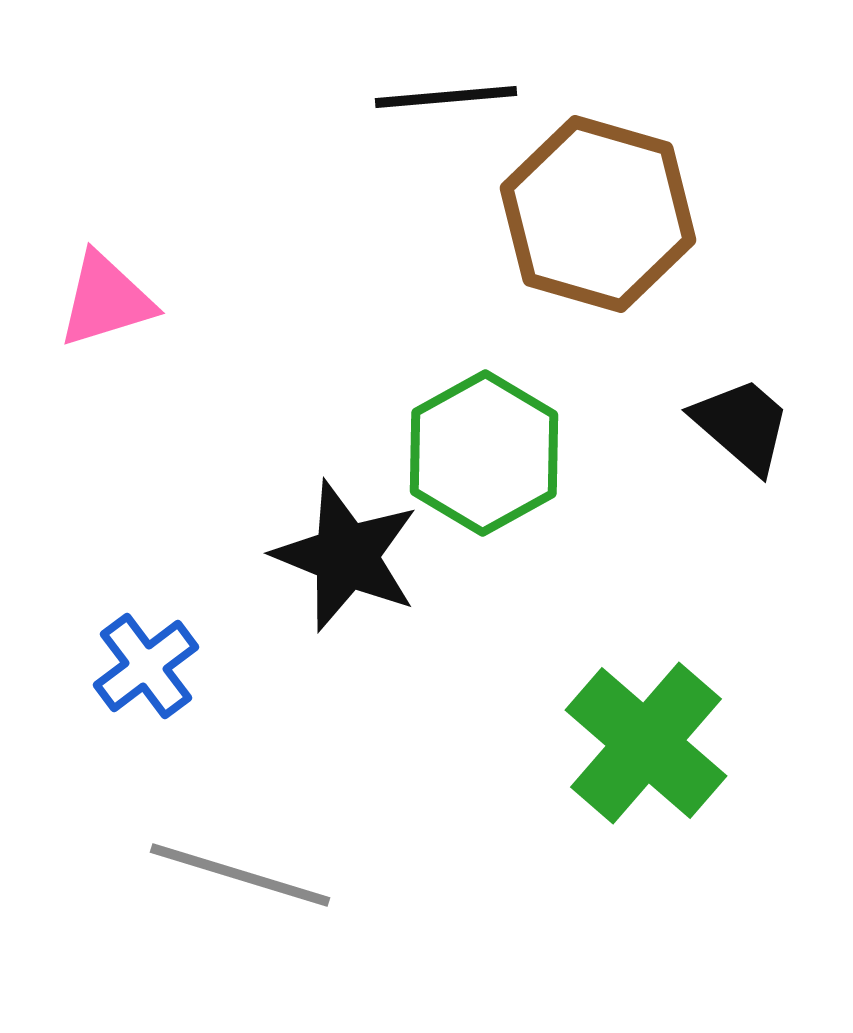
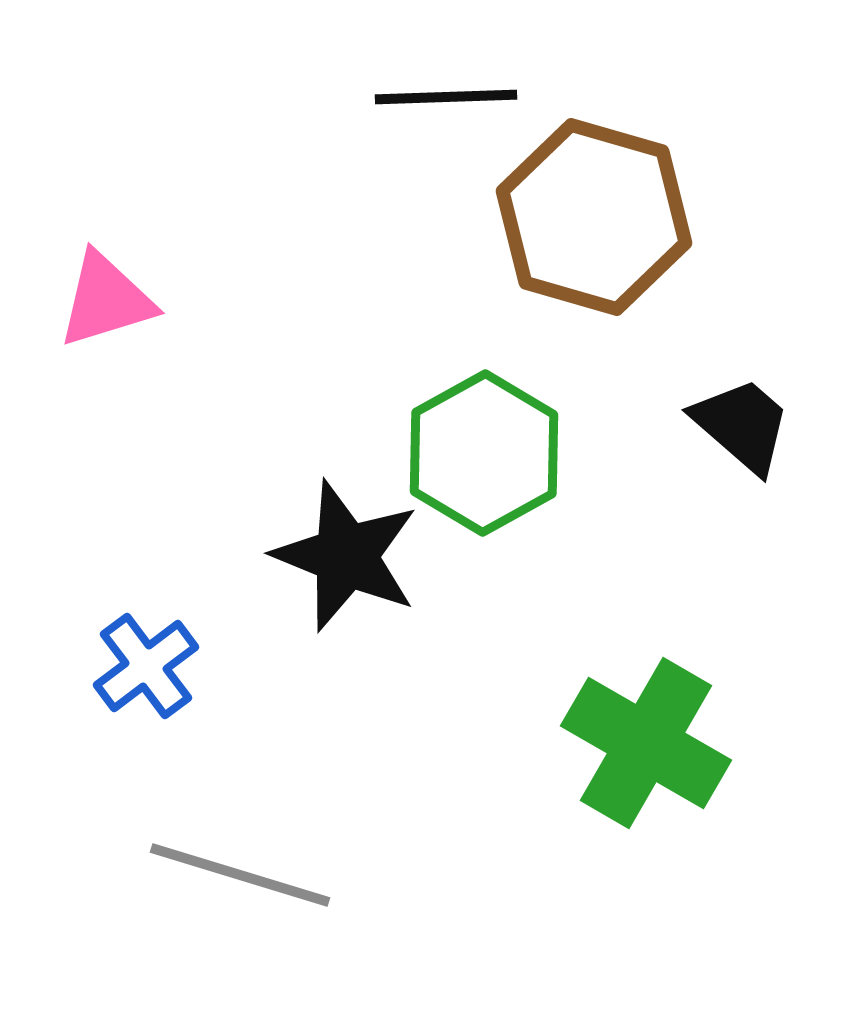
black line: rotated 3 degrees clockwise
brown hexagon: moved 4 px left, 3 px down
green cross: rotated 11 degrees counterclockwise
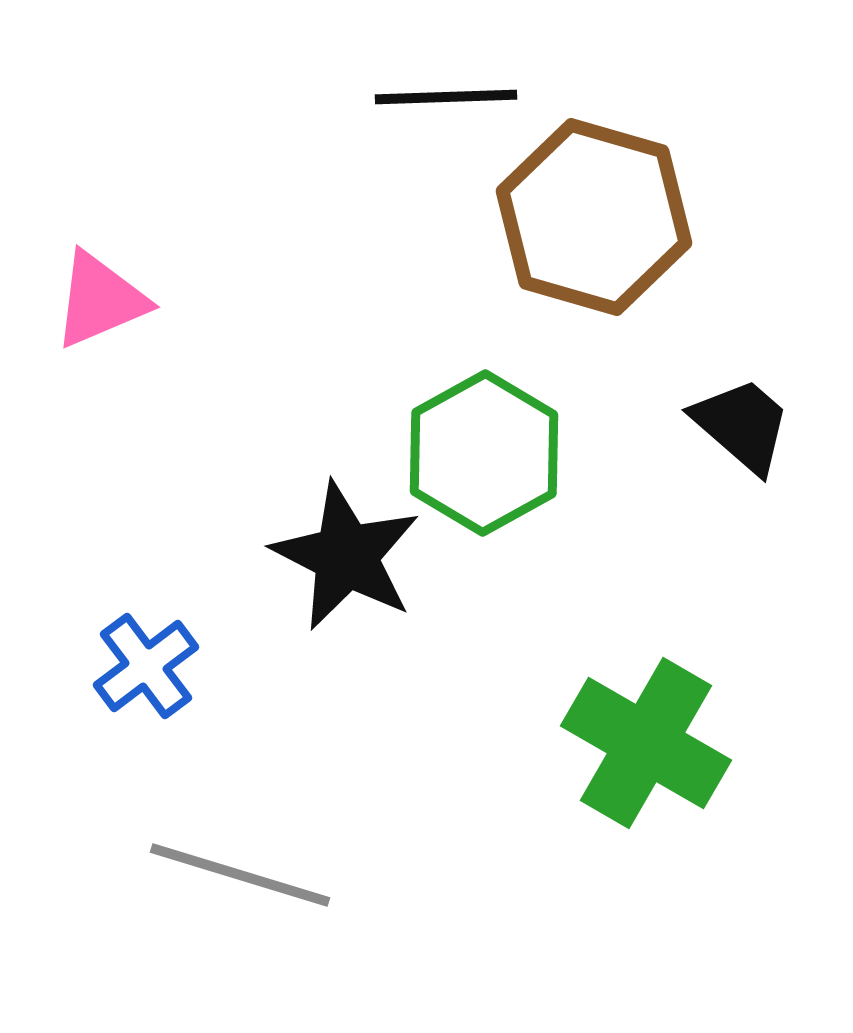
pink triangle: moved 6 px left; rotated 6 degrees counterclockwise
black star: rotated 5 degrees clockwise
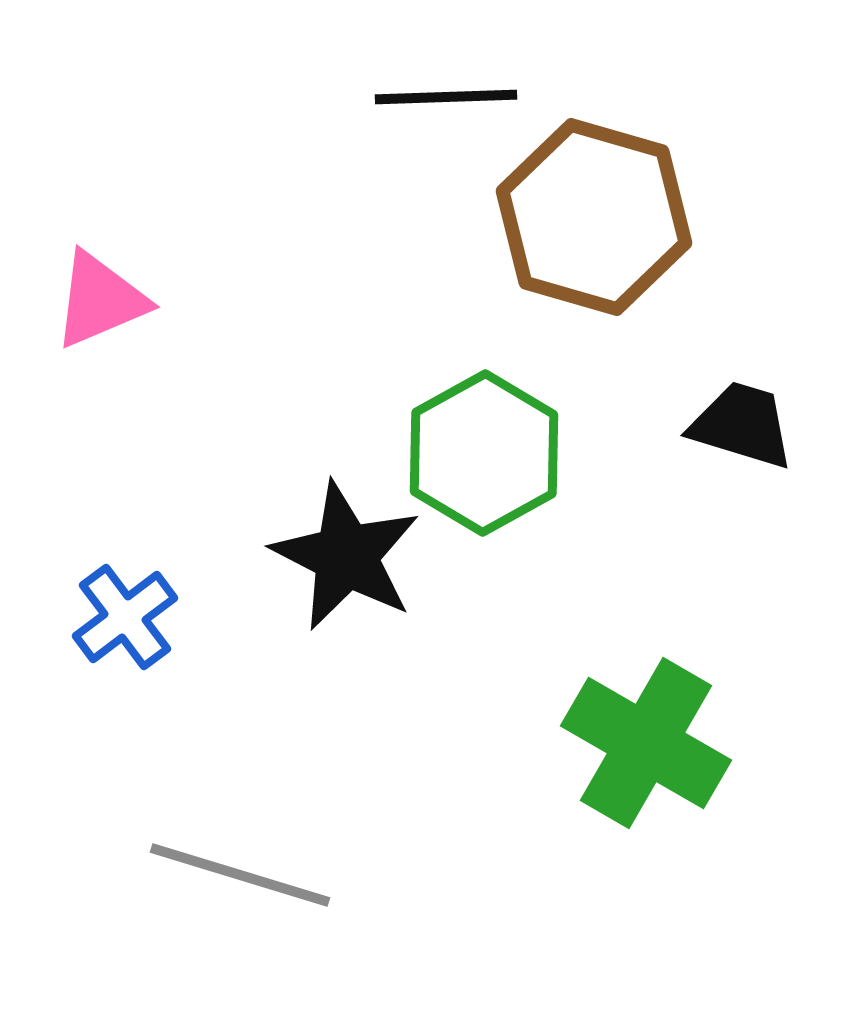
black trapezoid: rotated 24 degrees counterclockwise
blue cross: moved 21 px left, 49 px up
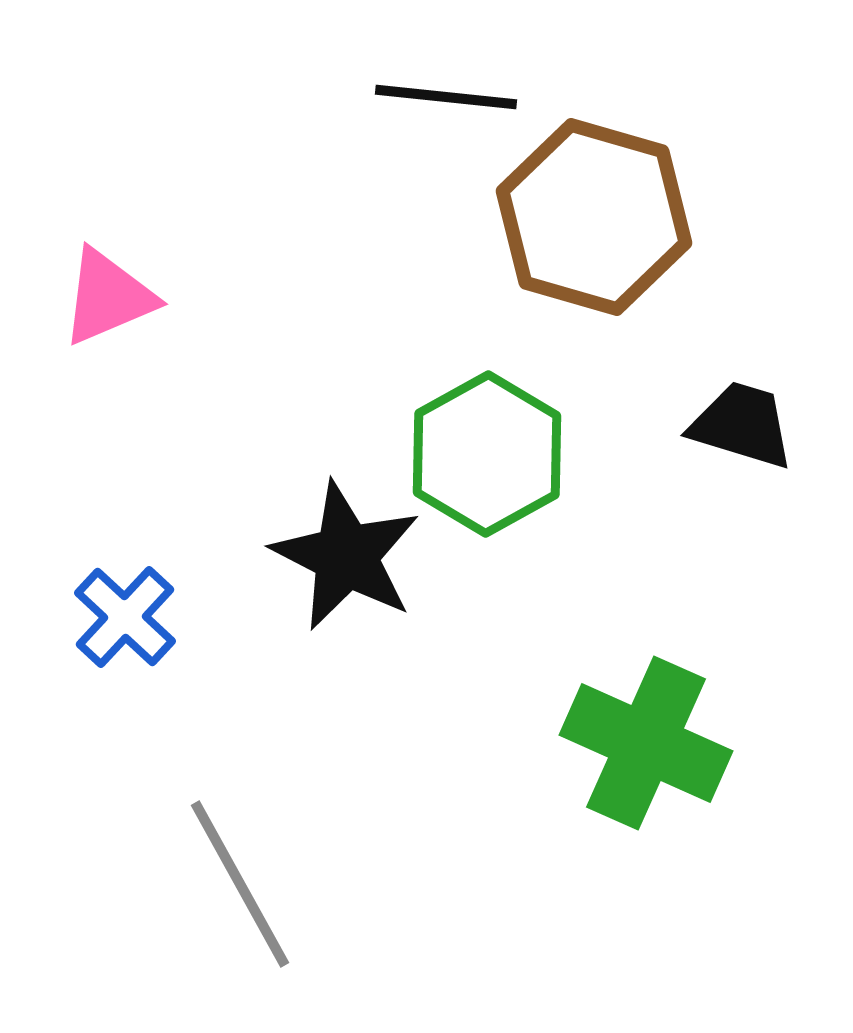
black line: rotated 8 degrees clockwise
pink triangle: moved 8 px right, 3 px up
green hexagon: moved 3 px right, 1 px down
blue cross: rotated 10 degrees counterclockwise
green cross: rotated 6 degrees counterclockwise
gray line: moved 9 px down; rotated 44 degrees clockwise
